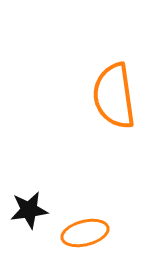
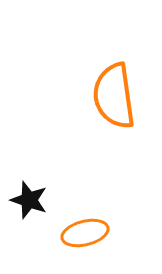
black star: moved 10 px up; rotated 27 degrees clockwise
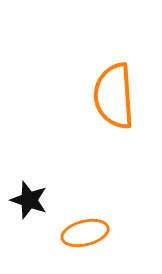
orange semicircle: rotated 4 degrees clockwise
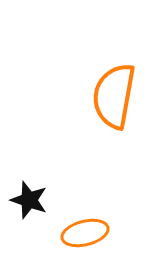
orange semicircle: rotated 14 degrees clockwise
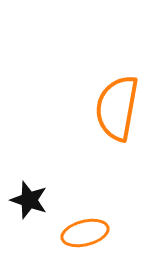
orange semicircle: moved 3 px right, 12 px down
